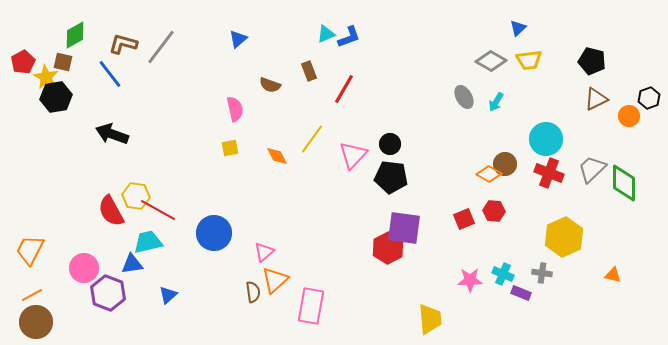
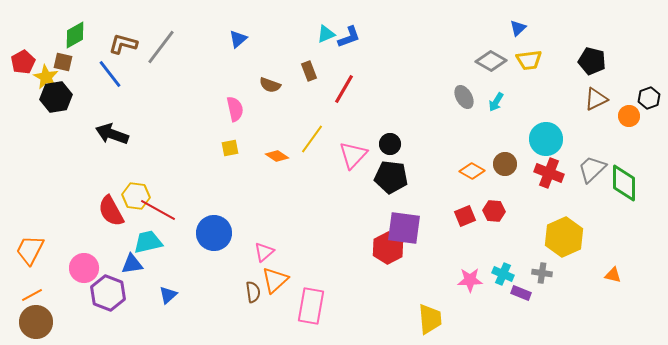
orange diamond at (277, 156): rotated 30 degrees counterclockwise
orange diamond at (489, 174): moved 17 px left, 3 px up
red square at (464, 219): moved 1 px right, 3 px up
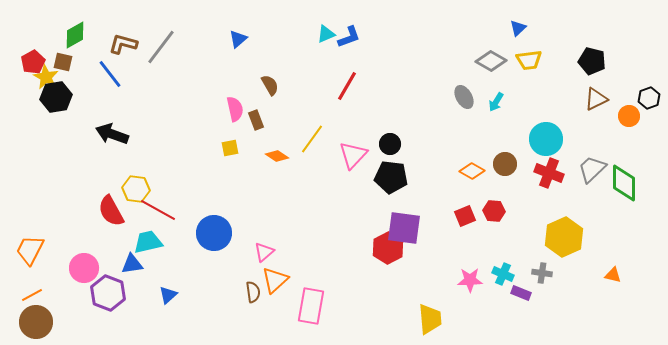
red pentagon at (23, 62): moved 10 px right
brown rectangle at (309, 71): moved 53 px left, 49 px down
brown semicircle at (270, 85): rotated 140 degrees counterclockwise
red line at (344, 89): moved 3 px right, 3 px up
yellow hexagon at (136, 196): moved 7 px up
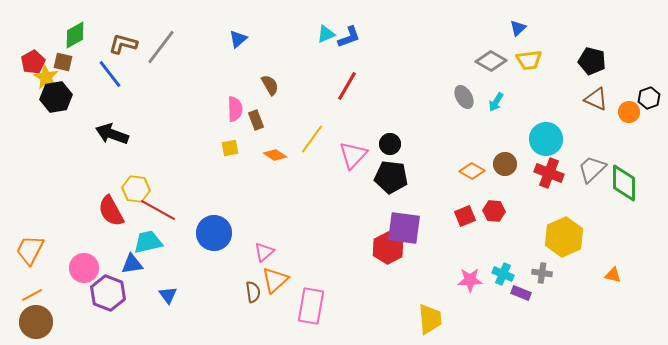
brown triangle at (596, 99): rotated 50 degrees clockwise
pink semicircle at (235, 109): rotated 10 degrees clockwise
orange circle at (629, 116): moved 4 px up
orange diamond at (277, 156): moved 2 px left, 1 px up
blue triangle at (168, 295): rotated 24 degrees counterclockwise
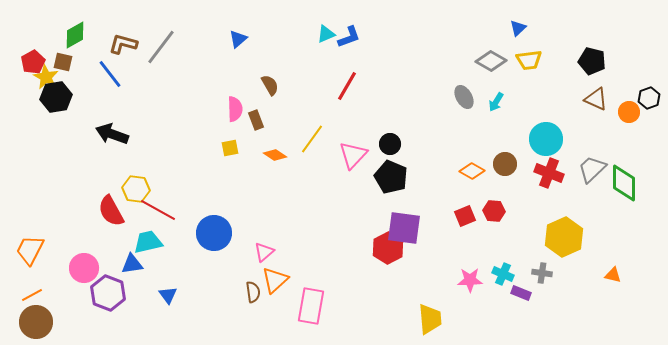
black pentagon at (391, 177): rotated 16 degrees clockwise
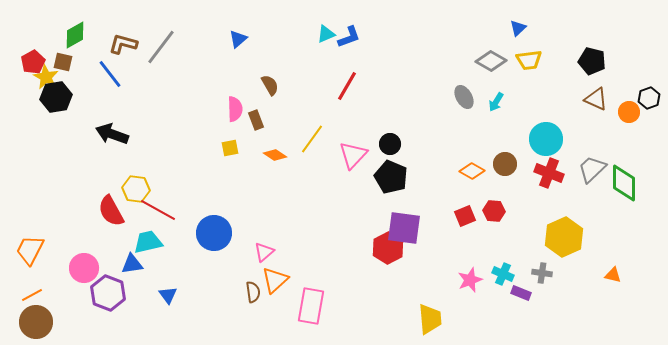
pink star at (470, 280): rotated 20 degrees counterclockwise
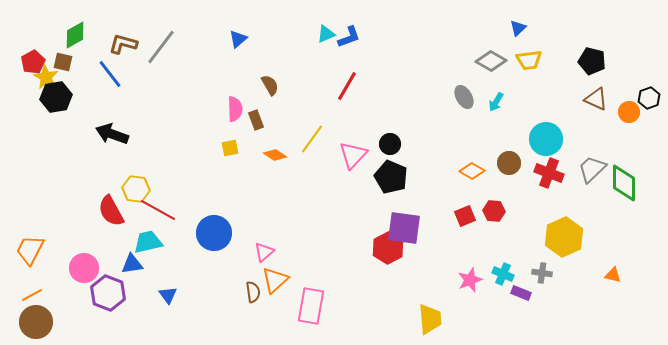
brown circle at (505, 164): moved 4 px right, 1 px up
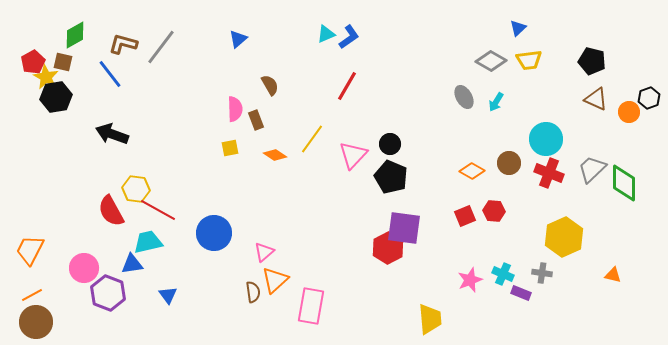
blue L-shape at (349, 37): rotated 15 degrees counterclockwise
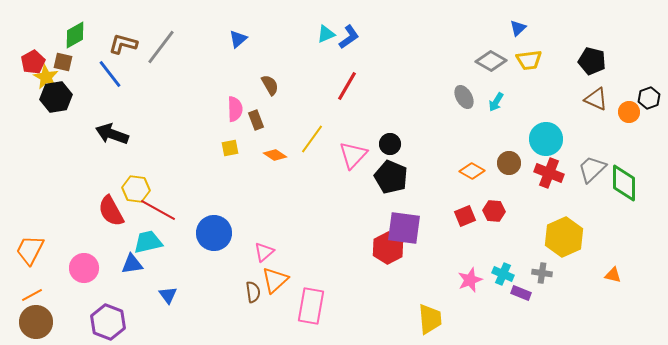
purple hexagon at (108, 293): moved 29 px down
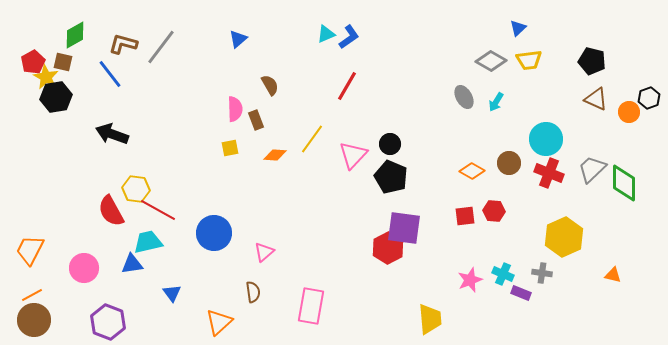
orange diamond at (275, 155): rotated 30 degrees counterclockwise
red square at (465, 216): rotated 15 degrees clockwise
orange triangle at (275, 280): moved 56 px left, 42 px down
blue triangle at (168, 295): moved 4 px right, 2 px up
brown circle at (36, 322): moved 2 px left, 2 px up
